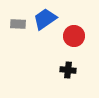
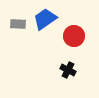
black cross: rotated 21 degrees clockwise
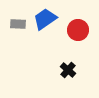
red circle: moved 4 px right, 6 px up
black cross: rotated 14 degrees clockwise
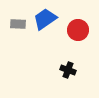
black cross: rotated 21 degrees counterclockwise
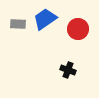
red circle: moved 1 px up
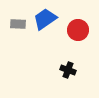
red circle: moved 1 px down
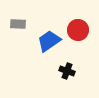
blue trapezoid: moved 4 px right, 22 px down
black cross: moved 1 px left, 1 px down
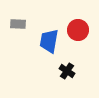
blue trapezoid: rotated 45 degrees counterclockwise
black cross: rotated 14 degrees clockwise
